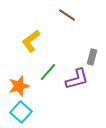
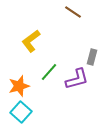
brown line: moved 6 px right, 3 px up
green line: moved 1 px right
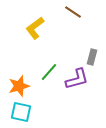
yellow L-shape: moved 4 px right, 13 px up
cyan square: rotated 30 degrees counterclockwise
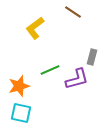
green line: moved 1 px right, 2 px up; rotated 24 degrees clockwise
cyan square: moved 1 px down
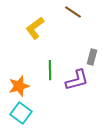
green line: rotated 66 degrees counterclockwise
purple L-shape: moved 1 px down
cyan square: rotated 25 degrees clockwise
